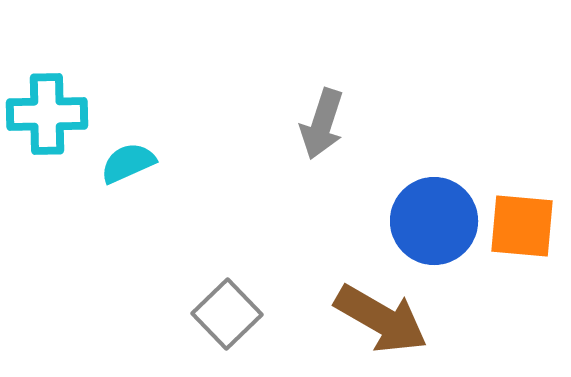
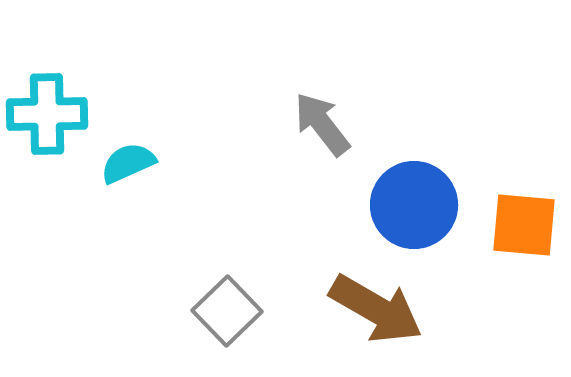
gray arrow: rotated 124 degrees clockwise
blue circle: moved 20 px left, 16 px up
orange square: moved 2 px right, 1 px up
gray square: moved 3 px up
brown arrow: moved 5 px left, 10 px up
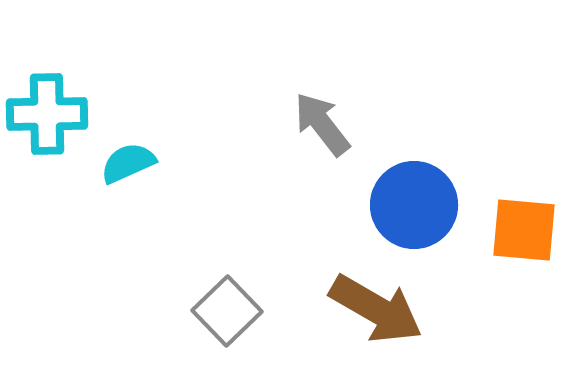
orange square: moved 5 px down
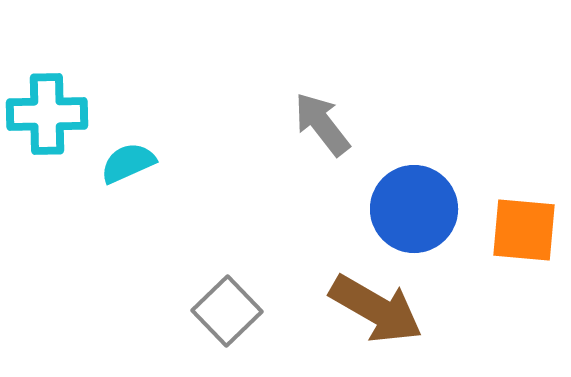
blue circle: moved 4 px down
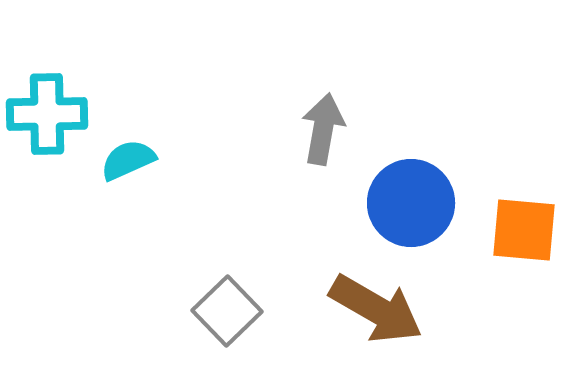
gray arrow: moved 1 px right, 5 px down; rotated 48 degrees clockwise
cyan semicircle: moved 3 px up
blue circle: moved 3 px left, 6 px up
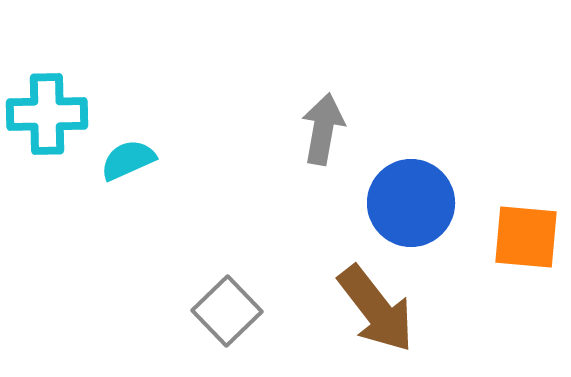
orange square: moved 2 px right, 7 px down
brown arrow: rotated 22 degrees clockwise
